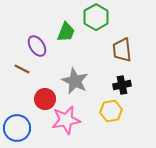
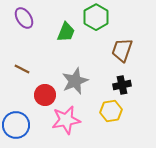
purple ellipse: moved 13 px left, 28 px up
brown trapezoid: rotated 25 degrees clockwise
gray star: rotated 24 degrees clockwise
red circle: moved 4 px up
blue circle: moved 1 px left, 3 px up
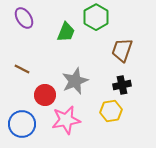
blue circle: moved 6 px right, 1 px up
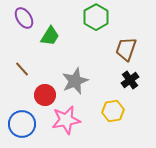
green trapezoid: moved 16 px left, 4 px down; rotated 10 degrees clockwise
brown trapezoid: moved 4 px right, 1 px up
brown line: rotated 21 degrees clockwise
black cross: moved 8 px right, 5 px up; rotated 24 degrees counterclockwise
yellow hexagon: moved 2 px right
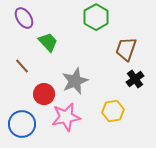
green trapezoid: moved 2 px left, 6 px down; rotated 75 degrees counterclockwise
brown line: moved 3 px up
black cross: moved 5 px right, 1 px up
red circle: moved 1 px left, 1 px up
pink star: moved 3 px up
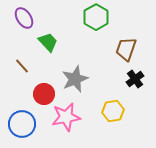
gray star: moved 2 px up
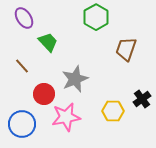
black cross: moved 7 px right, 20 px down
yellow hexagon: rotated 10 degrees clockwise
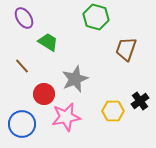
green hexagon: rotated 15 degrees counterclockwise
green trapezoid: rotated 15 degrees counterclockwise
black cross: moved 2 px left, 2 px down
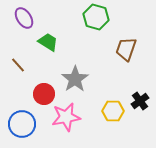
brown line: moved 4 px left, 1 px up
gray star: rotated 12 degrees counterclockwise
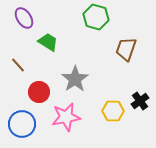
red circle: moved 5 px left, 2 px up
